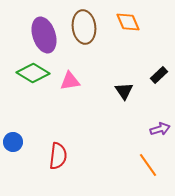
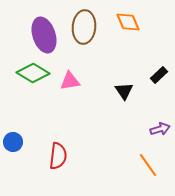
brown ellipse: rotated 12 degrees clockwise
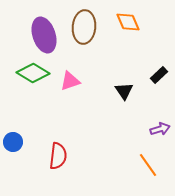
pink triangle: rotated 10 degrees counterclockwise
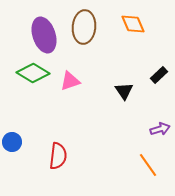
orange diamond: moved 5 px right, 2 px down
blue circle: moved 1 px left
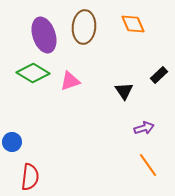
purple arrow: moved 16 px left, 1 px up
red semicircle: moved 28 px left, 21 px down
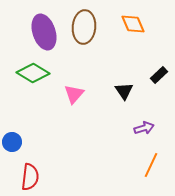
purple ellipse: moved 3 px up
pink triangle: moved 4 px right, 13 px down; rotated 30 degrees counterclockwise
orange line: moved 3 px right; rotated 60 degrees clockwise
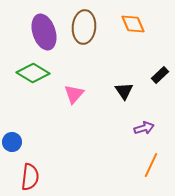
black rectangle: moved 1 px right
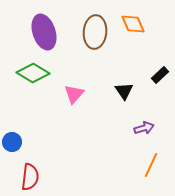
brown ellipse: moved 11 px right, 5 px down
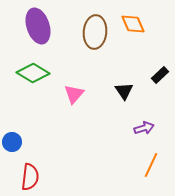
purple ellipse: moved 6 px left, 6 px up
